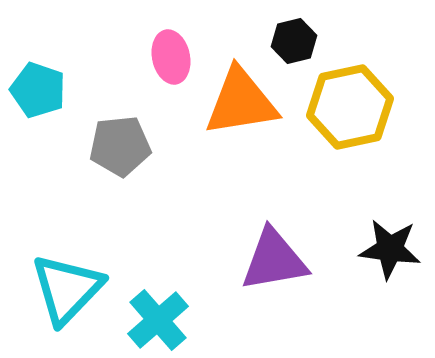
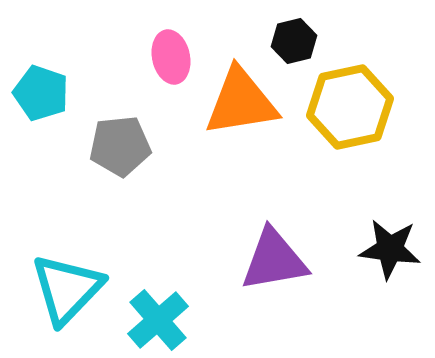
cyan pentagon: moved 3 px right, 3 px down
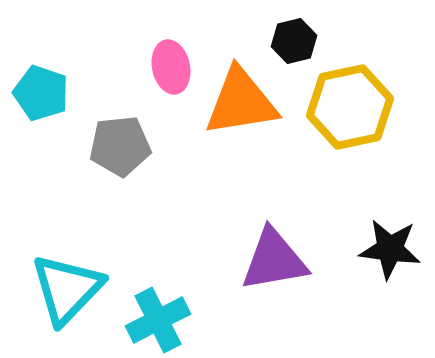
pink ellipse: moved 10 px down
cyan cross: rotated 14 degrees clockwise
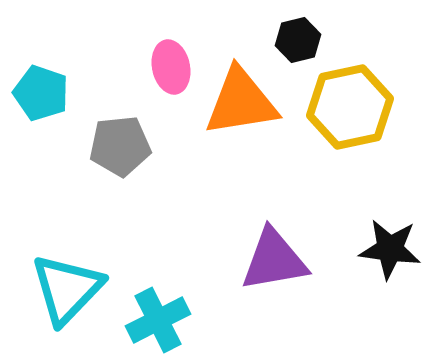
black hexagon: moved 4 px right, 1 px up
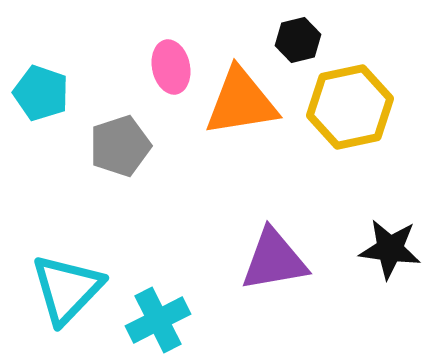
gray pentagon: rotated 12 degrees counterclockwise
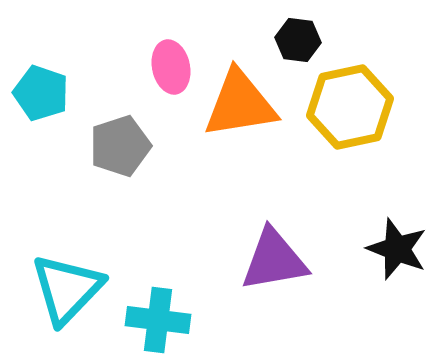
black hexagon: rotated 21 degrees clockwise
orange triangle: moved 1 px left, 2 px down
black star: moved 7 px right; rotated 14 degrees clockwise
cyan cross: rotated 34 degrees clockwise
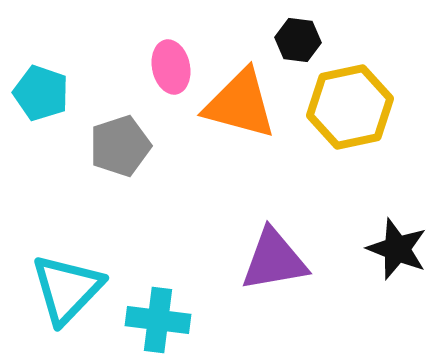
orange triangle: rotated 24 degrees clockwise
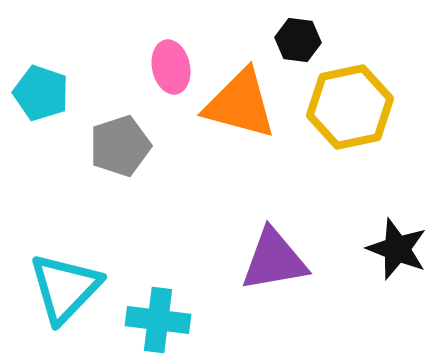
cyan triangle: moved 2 px left, 1 px up
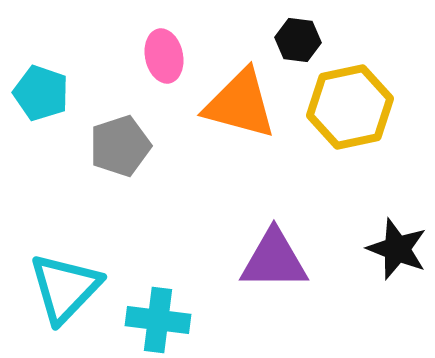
pink ellipse: moved 7 px left, 11 px up
purple triangle: rotated 10 degrees clockwise
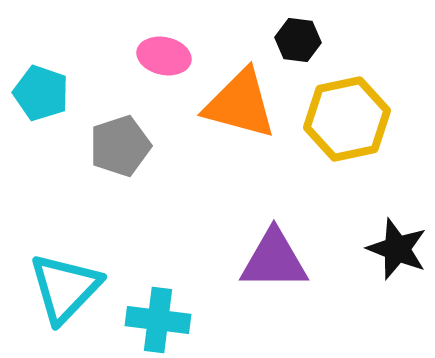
pink ellipse: rotated 66 degrees counterclockwise
yellow hexagon: moved 3 px left, 12 px down
